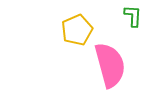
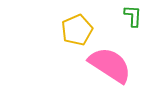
pink semicircle: rotated 42 degrees counterclockwise
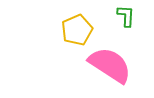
green L-shape: moved 7 px left
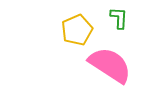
green L-shape: moved 7 px left, 2 px down
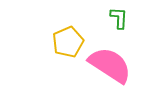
yellow pentagon: moved 9 px left, 12 px down
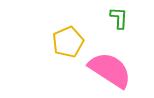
pink semicircle: moved 5 px down
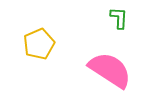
yellow pentagon: moved 29 px left, 2 px down
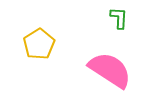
yellow pentagon: rotated 8 degrees counterclockwise
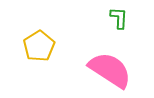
yellow pentagon: moved 2 px down
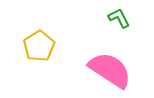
green L-shape: rotated 30 degrees counterclockwise
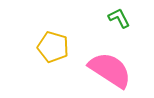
yellow pentagon: moved 14 px right, 1 px down; rotated 24 degrees counterclockwise
